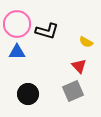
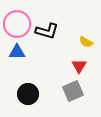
red triangle: rotated 14 degrees clockwise
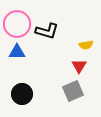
yellow semicircle: moved 3 px down; rotated 40 degrees counterclockwise
black circle: moved 6 px left
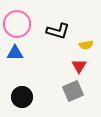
black L-shape: moved 11 px right
blue triangle: moved 2 px left, 1 px down
black circle: moved 3 px down
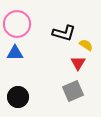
black L-shape: moved 6 px right, 2 px down
yellow semicircle: rotated 136 degrees counterclockwise
red triangle: moved 1 px left, 3 px up
black circle: moved 4 px left
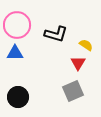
pink circle: moved 1 px down
black L-shape: moved 8 px left, 1 px down
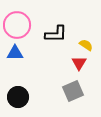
black L-shape: rotated 15 degrees counterclockwise
red triangle: moved 1 px right
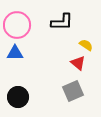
black L-shape: moved 6 px right, 12 px up
red triangle: moved 1 px left; rotated 21 degrees counterclockwise
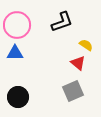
black L-shape: rotated 20 degrees counterclockwise
